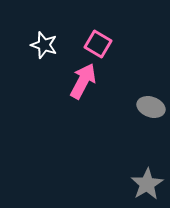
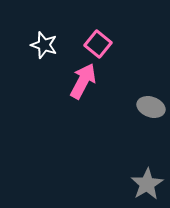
pink square: rotated 8 degrees clockwise
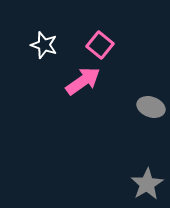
pink square: moved 2 px right, 1 px down
pink arrow: rotated 27 degrees clockwise
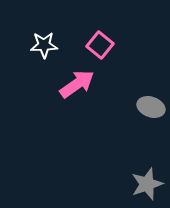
white star: rotated 20 degrees counterclockwise
pink arrow: moved 6 px left, 3 px down
gray star: rotated 12 degrees clockwise
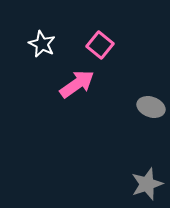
white star: moved 2 px left, 1 px up; rotated 28 degrees clockwise
